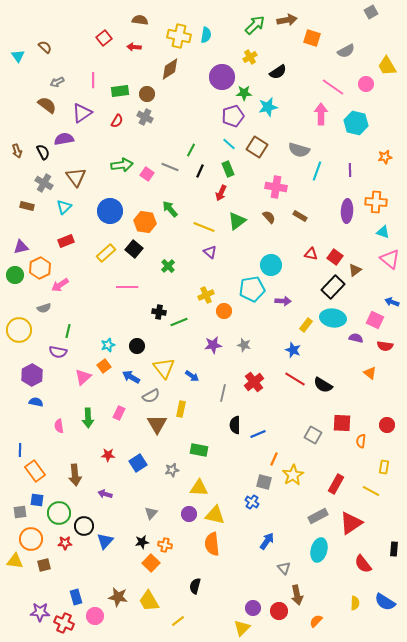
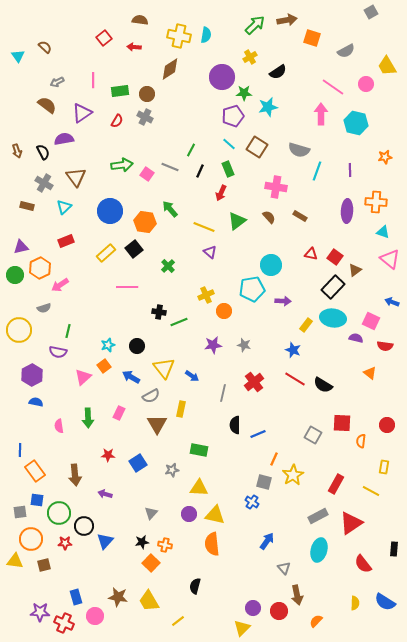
black square at (134, 249): rotated 12 degrees clockwise
pink square at (375, 320): moved 4 px left, 1 px down
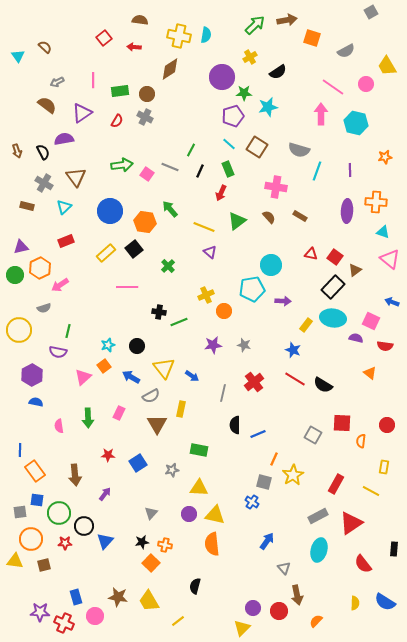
purple arrow at (105, 494): rotated 112 degrees clockwise
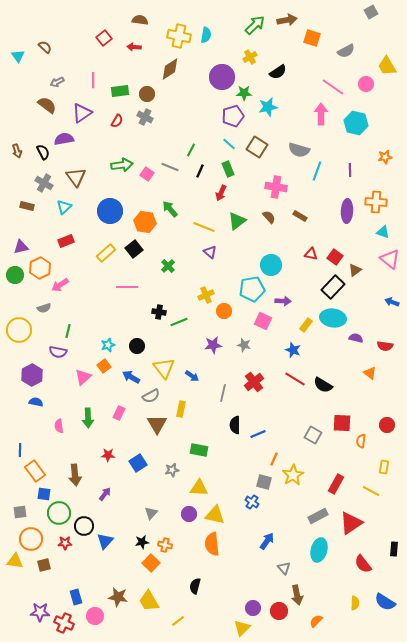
pink square at (371, 321): moved 108 px left
blue square at (37, 500): moved 7 px right, 6 px up
